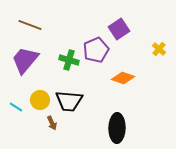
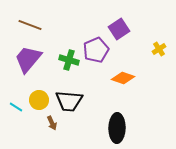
yellow cross: rotated 16 degrees clockwise
purple trapezoid: moved 3 px right, 1 px up
yellow circle: moved 1 px left
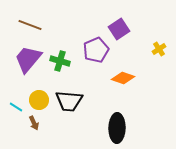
green cross: moved 9 px left, 1 px down
brown arrow: moved 18 px left
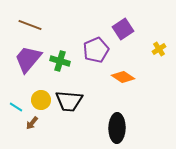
purple square: moved 4 px right
orange diamond: moved 1 px up; rotated 15 degrees clockwise
yellow circle: moved 2 px right
brown arrow: moved 2 px left; rotated 64 degrees clockwise
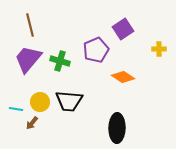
brown line: rotated 55 degrees clockwise
yellow cross: rotated 32 degrees clockwise
yellow circle: moved 1 px left, 2 px down
cyan line: moved 2 px down; rotated 24 degrees counterclockwise
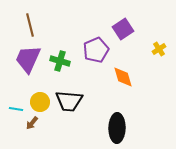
yellow cross: rotated 32 degrees counterclockwise
purple trapezoid: rotated 16 degrees counterclockwise
orange diamond: rotated 40 degrees clockwise
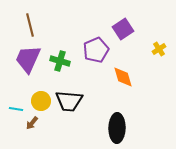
yellow circle: moved 1 px right, 1 px up
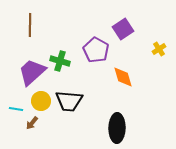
brown line: rotated 15 degrees clockwise
purple pentagon: rotated 20 degrees counterclockwise
purple trapezoid: moved 4 px right, 13 px down; rotated 24 degrees clockwise
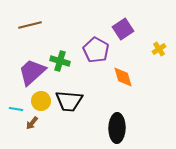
brown line: rotated 75 degrees clockwise
